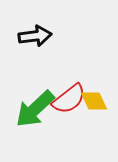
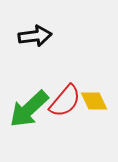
red semicircle: moved 4 px left, 2 px down; rotated 12 degrees counterclockwise
green arrow: moved 6 px left
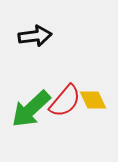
yellow diamond: moved 1 px left, 1 px up
green arrow: moved 2 px right
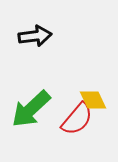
red semicircle: moved 12 px right, 18 px down
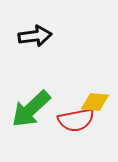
yellow diamond: moved 2 px right, 2 px down; rotated 60 degrees counterclockwise
red semicircle: moved 1 px left, 1 px down; rotated 39 degrees clockwise
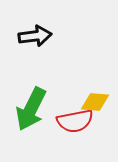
green arrow: rotated 21 degrees counterclockwise
red semicircle: moved 1 px left, 1 px down
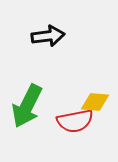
black arrow: moved 13 px right
green arrow: moved 4 px left, 3 px up
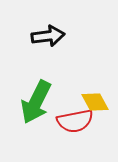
yellow diamond: rotated 56 degrees clockwise
green arrow: moved 9 px right, 4 px up
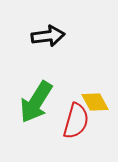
green arrow: rotated 6 degrees clockwise
red semicircle: moved 1 px right; rotated 63 degrees counterclockwise
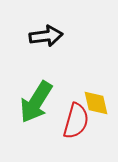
black arrow: moved 2 px left
yellow diamond: moved 1 px right, 1 px down; rotated 16 degrees clockwise
